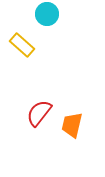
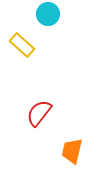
cyan circle: moved 1 px right
orange trapezoid: moved 26 px down
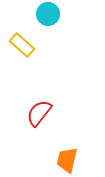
orange trapezoid: moved 5 px left, 9 px down
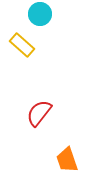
cyan circle: moved 8 px left
orange trapezoid: rotated 32 degrees counterclockwise
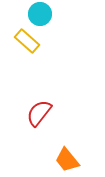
yellow rectangle: moved 5 px right, 4 px up
orange trapezoid: rotated 20 degrees counterclockwise
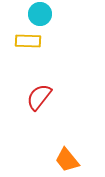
yellow rectangle: moved 1 px right; rotated 40 degrees counterclockwise
red semicircle: moved 16 px up
